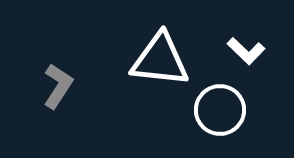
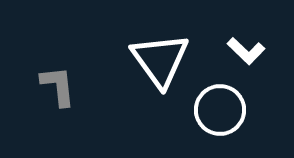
white triangle: rotated 48 degrees clockwise
gray L-shape: rotated 39 degrees counterclockwise
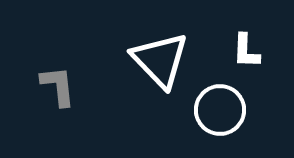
white L-shape: rotated 48 degrees clockwise
white triangle: rotated 8 degrees counterclockwise
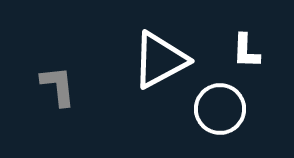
white triangle: rotated 46 degrees clockwise
white circle: moved 1 px up
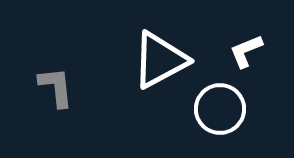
white L-shape: rotated 66 degrees clockwise
gray L-shape: moved 2 px left, 1 px down
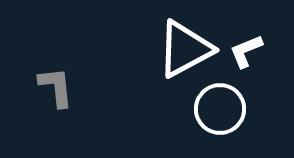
white triangle: moved 25 px right, 11 px up
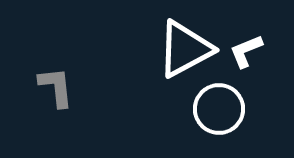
white circle: moved 1 px left
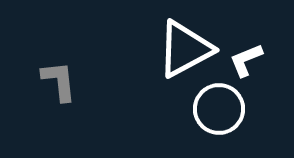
white L-shape: moved 9 px down
gray L-shape: moved 3 px right, 6 px up
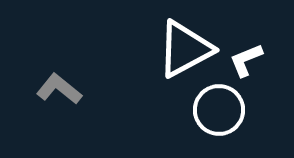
gray L-shape: moved 8 px down; rotated 45 degrees counterclockwise
white circle: moved 1 px down
